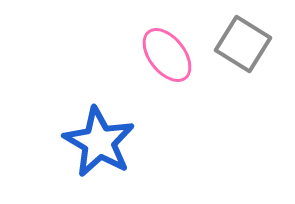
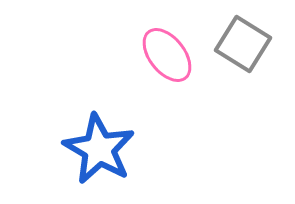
blue star: moved 7 px down
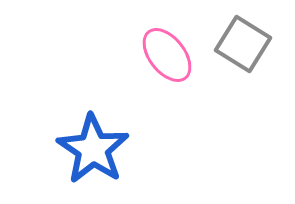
blue star: moved 6 px left; rotated 4 degrees clockwise
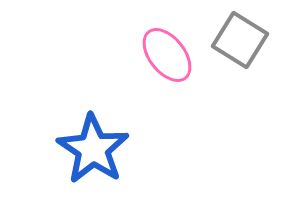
gray square: moved 3 px left, 4 px up
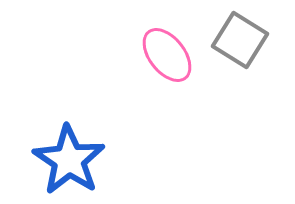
blue star: moved 24 px left, 11 px down
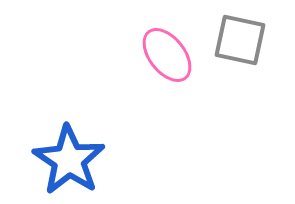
gray square: rotated 20 degrees counterclockwise
